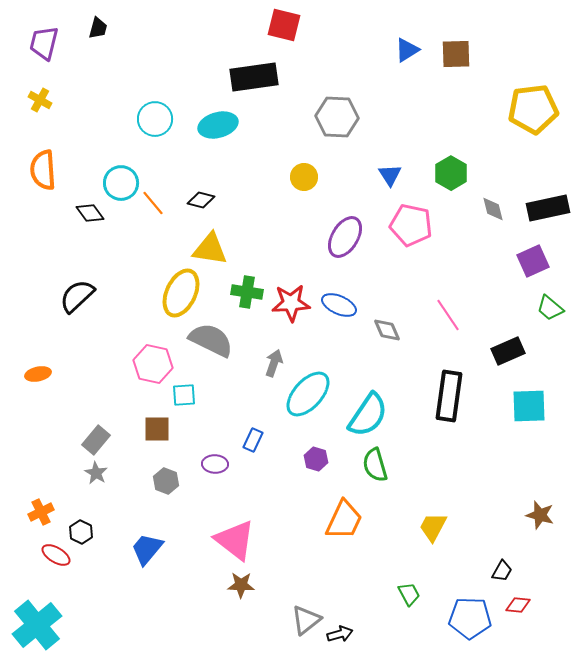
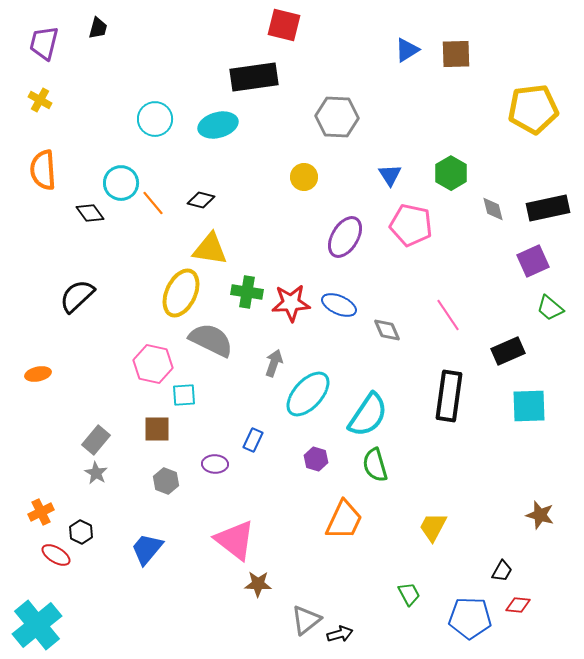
brown star at (241, 585): moved 17 px right, 1 px up
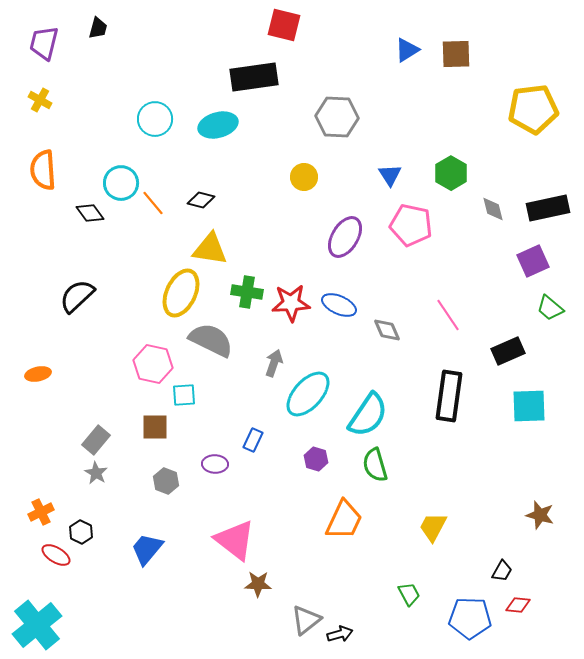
brown square at (157, 429): moved 2 px left, 2 px up
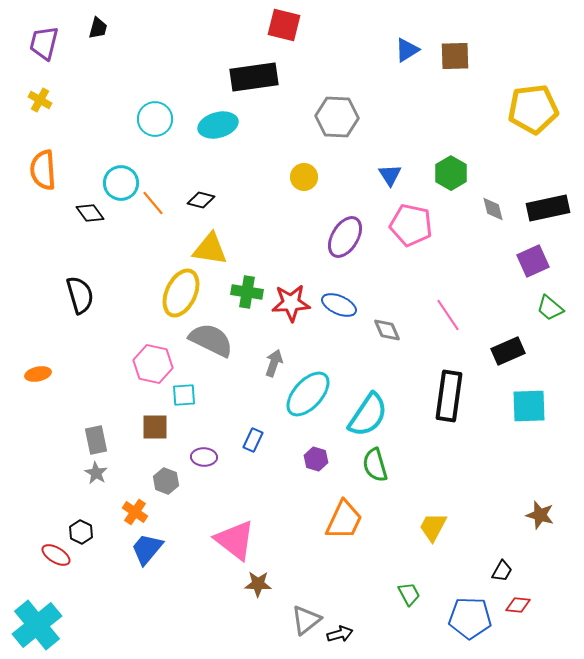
brown square at (456, 54): moved 1 px left, 2 px down
black semicircle at (77, 296): moved 3 px right, 1 px up; rotated 117 degrees clockwise
gray rectangle at (96, 440): rotated 52 degrees counterclockwise
purple ellipse at (215, 464): moved 11 px left, 7 px up
orange cross at (41, 512): moved 94 px right; rotated 30 degrees counterclockwise
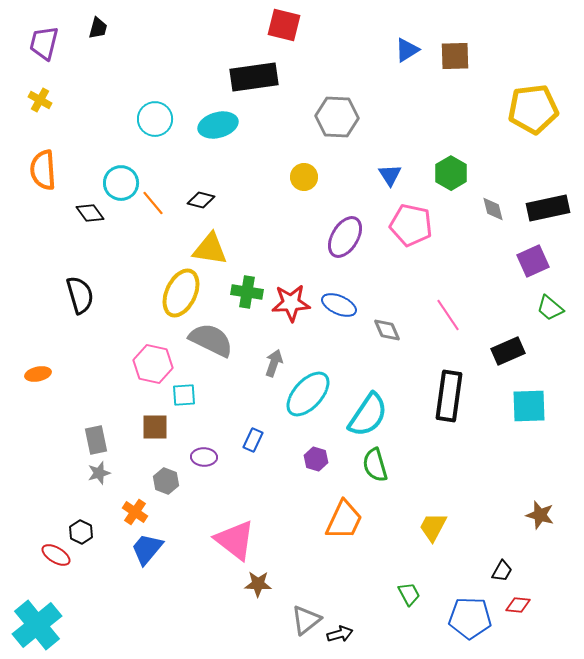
gray star at (96, 473): moved 3 px right; rotated 25 degrees clockwise
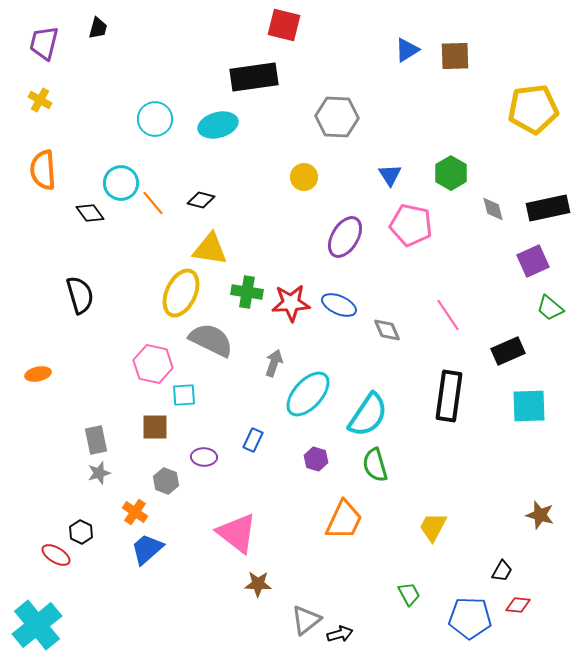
pink triangle at (235, 540): moved 2 px right, 7 px up
blue trapezoid at (147, 549): rotated 9 degrees clockwise
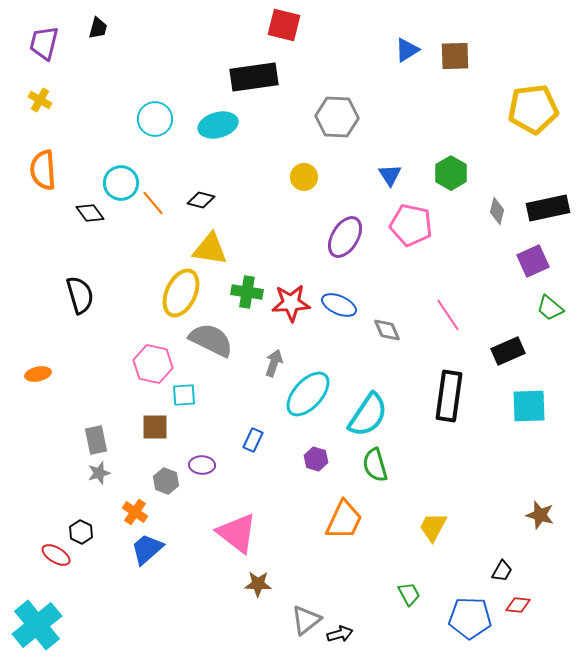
gray diamond at (493, 209): moved 4 px right, 2 px down; rotated 28 degrees clockwise
purple ellipse at (204, 457): moved 2 px left, 8 px down
